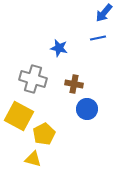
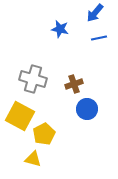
blue arrow: moved 9 px left
blue line: moved 1 px right
blue star: moved 1 px right, 19 px up
brown cross: rotated 30 degrees counterclockwise
yellow square: moved 1 px right
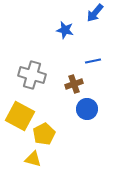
blue star: moved 5 px right, 1 px down
blue line: moved 6 px left, 23 px down
gray cross: moved 1 px left, 4 px up
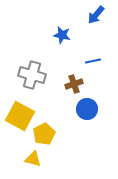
blue arrow: moved 1 px right, 2 px down
blue star: moved 3 px left, 5 px down
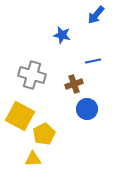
yellow triangle: rotated 18 degrees counterclockwise
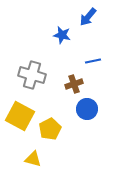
blue arrow: moved 8 px left, 2 px down
yellow pentagon: moved 6 px right, 5 px up
yellow triangle: rotated 18 degrees clockwise
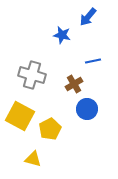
brown cross: rotated 12 degrees counterclockwise
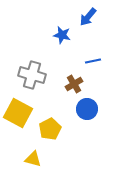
yellow square: moved 2 px left, 3 px up
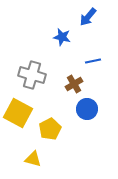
blue star: moved 2 px down
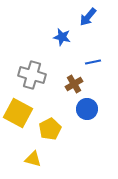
blue line: moved 1 px down
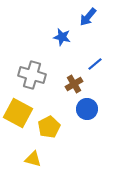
blue line: moved 2 px right, 2 px down; rotated 28 degrees counterclockwise
yellow pentagon: moved 1 px left, 2 px up
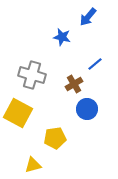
yellow pentagon: moved 6 px right, 11 px down; rotated 20 degrees clockwise
yellow triangle: moved 6 px down; rotated 30 degrees counterclockwise
